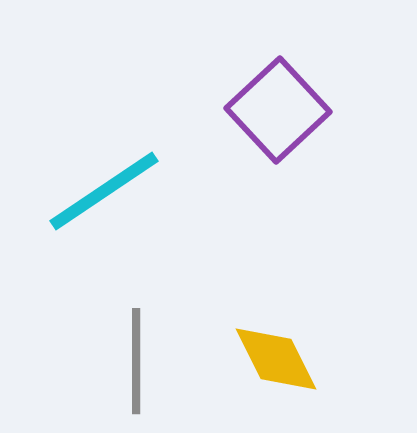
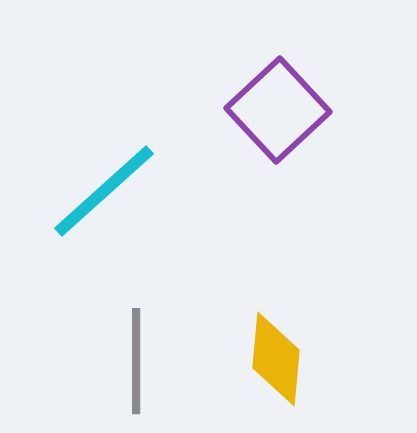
cyan line: rotated 8 degrees counterclockwise
yellow diamond: rotated 32 degrees clockwise
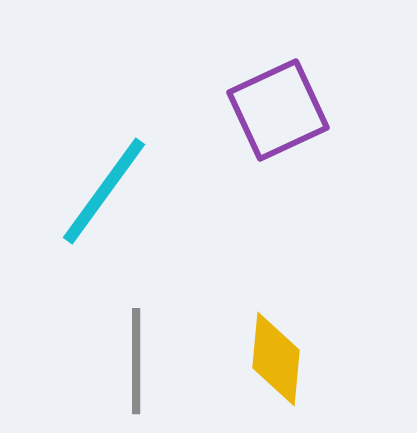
purple square: rotated 18 degrees clockwise
cyan line: rotated 12 degrees counterclockwise
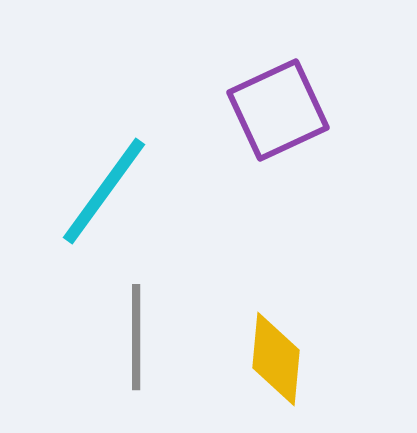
gray line: moved 24 px up
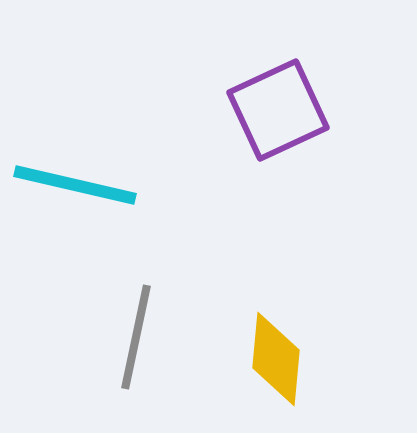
cyan line: moved 29 px left, 6 px up; rotated 67 degrees clockwise
gray line: rotated 12 degrees clockwise
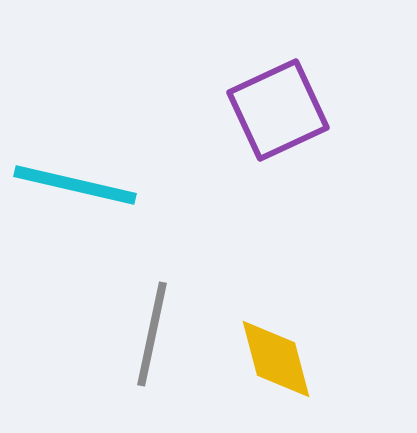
gray line: moved 16 px right, 3 px up
yellow diamond: rotated 20 degrees counterclockwise
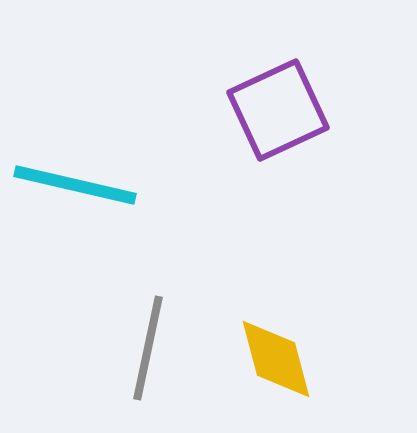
gray line: moved 4 px left, 14 px down
